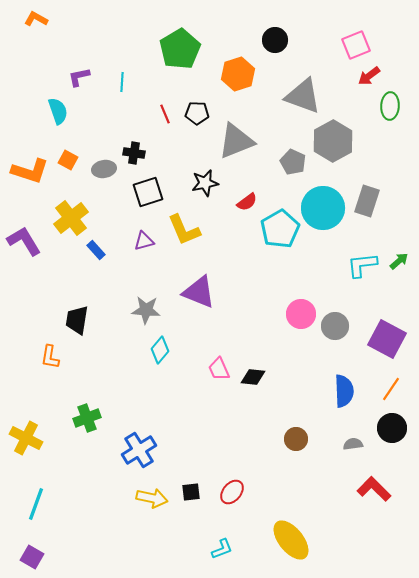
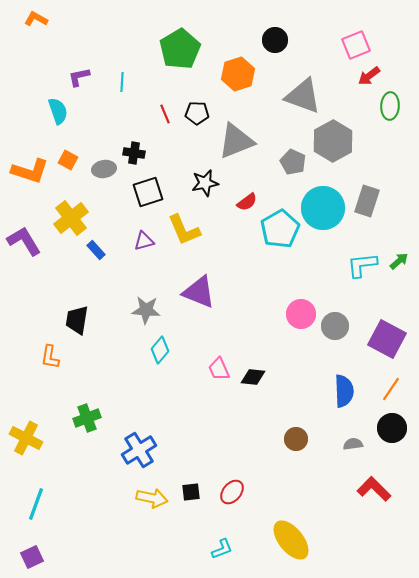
purple square at (32, 557): rotated 35 degrees clockwise
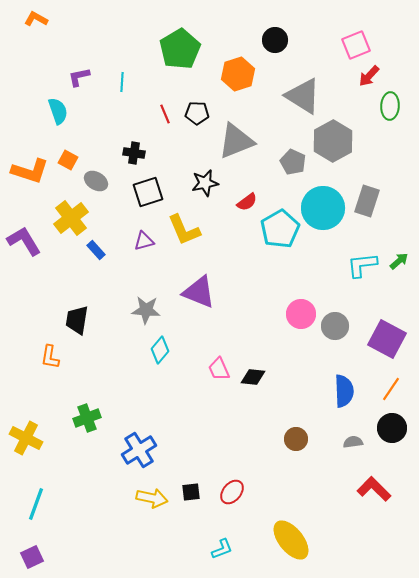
red arrow at (369, 76): rotated 10 degrees counterclockwise
gray triangle at (303, 96): rotated 12 degrees clockwise
gray ellipse at (104, 169): moved 8 px left, 12 px down; rotated 40 degrees clockwise
gray semicircle at (353, 444): moved 2 px up
